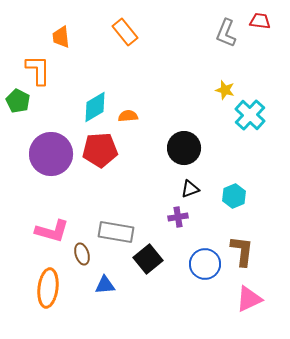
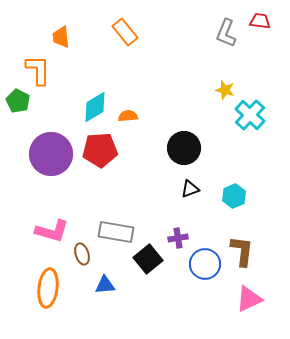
purple cross: moved 21 px down
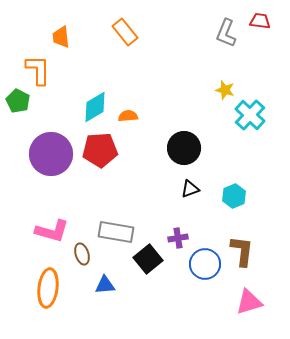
pink triangle: moved 3 px down; rotated 8 degrees clockwise
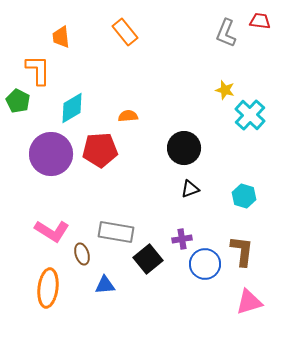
cyan diamond: moved 23 px left, 1 px down
cyan hexagon: moved 10 px right; rotated 20 degrees counterclockwise
pink L-shape: rotated 16 degrees clockwise
purple cross: moved 4 px right, 1 px down
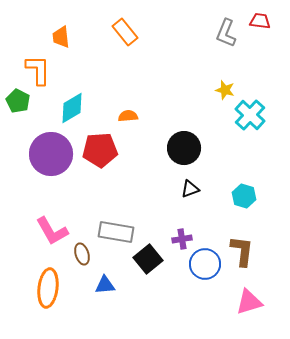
pink L-shape: rotated 28 degrees clockwise
